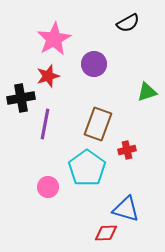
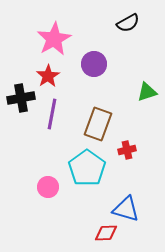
red star: rotated 15 degrees counterclockwise
purple line: moved 7 px right, 10 px up
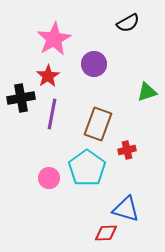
pink circle: moved 1 px right, 9 px up
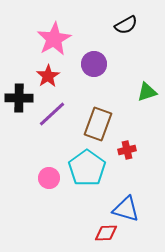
black semicircle: moved 2 px left, 2 px down
black cross: moved 2 px left; rotated 12 degrees clockwise
purple line: rotated 36 degrees clockwise
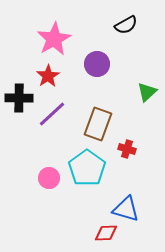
purple circle: moved 3 px right
green triangle: rotated 25 degrees counterclockwise
red cross: moved 1 px up; rotated 30 degrees clockwise
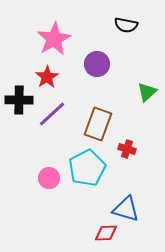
black semicircle: rotated 40 degrees clockwise
red star: moved 1 px left, 1 px down
black cross: moved 2 px down
cyan pentagon: rotated 9 degrees clockwise
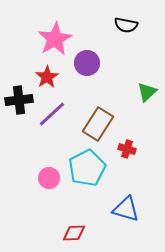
pink star: moved 1 px right
purple circle: moved 10 px left, 1 px up
black cross: rotated 8 degrees counterclockwise
brown rectangle: rotated 12 degrees clockwise
red diamond: moved 32 px left
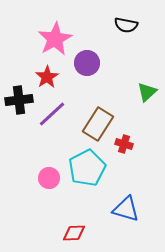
red cross: moved 3 px left, 5 px up
